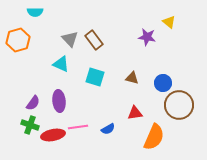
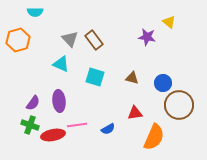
pink line: moved 1 px left, 2 px up
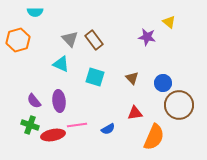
brown triangle: rotated 32 degrees clockwise
purple semicircle: moved 1 px right, 2 px up; rotated 105 degrees clockwise
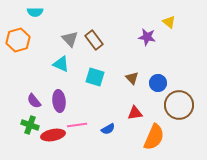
blue circle: moved 5 px left
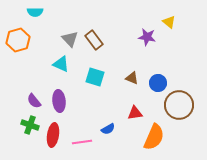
brown triangle: rotated 24 degrees counterclockwise
pink line: moved 5 px right, 17 px down
red ellipse: rotated 70 degrees counterclockwise
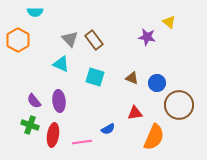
orange hexagon: rotated 15 degrees counterclockwise
blue circle: moved 1 px left
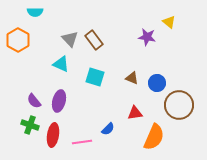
purple ellipse: rotated 20 degrees clockwise
blue semicircle: rotated 16 degrees counterclockwise
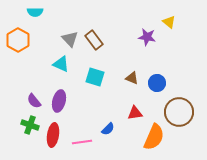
brown circle: moved 7 px down
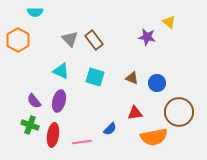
cyan triangle: moved 7 px down
blue semicircle: moved 2 px right
orange semicircle: rotated 56 degrees clockwise
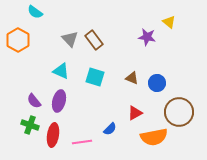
cyan semicircle: rotated 35 degrees clockwise
red triangle: rotated 21 degrees counterclockwise
